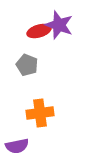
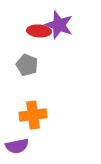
red ellipse: rotated 20 degrees clockwise
orange cross: moved 7 px left, 2 px down
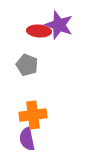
purple semicircle: moved 10 px right, 7 px up; rotated 90 degrees clockwise
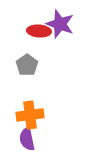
purple star: moved 1 px right, 1 px up
gray pentagon: rotated 15 degrees clockwise
orange cross: moved 3 px left
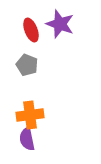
red ellipse: moved 8 px left, 1 px up; rotated 65 degrees clockwise
gray pentagon: rotated 15 degrees counterclockwise
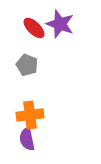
red ellipse: moved 3 px right, 2 px up; rotated 25 degrees counterclockwise
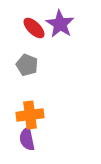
purple star: rotated 12 degrees clockwise
